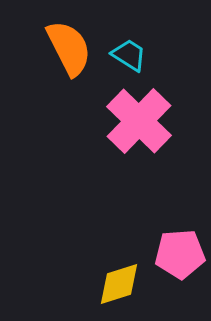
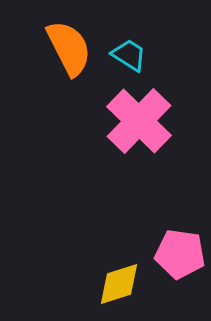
pink pentagon: rotated 12 degrees clockwise
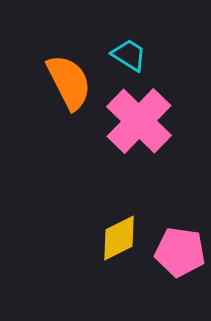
orange semicircle: moved 34 px down
pink pentagon: moved 2 px up
yellow diamond: moved 46 px up; rotated 9 degrees counterclockwise
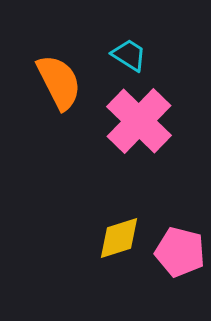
orange semicircle: moved 10 px left
yellow diamond: rotated 9 degrees clockwise
pink pentagon: rotated 6 degrees clockwise
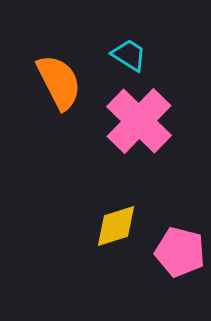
yellow diamond: moved 3 px left, 12 px up
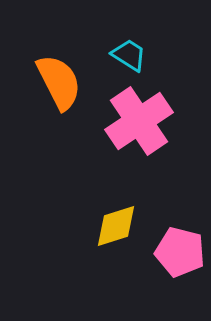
pink cross: rotated 12 degrees clockwise
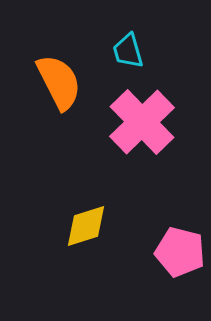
cyan trapezoid: moved 1 px left, 4 px up; rotated 138 degrees counterclockwise
pink cross: moved 3 px right, 1 px down; rotated 10 degrees counterclockwise
yellow diamond: moved 30 px left
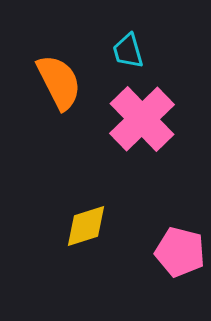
pink cross: moved 3 px up
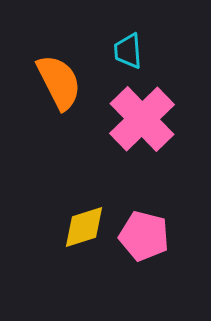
cyan trapezoid: rotated 12 degrees clockwise
yellow diamond: moved 2 px left, 1 px down
pink pentagon: moved 36 px left, 16 px up
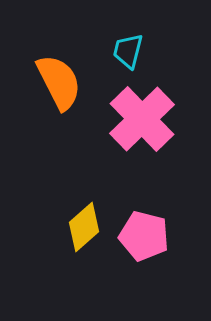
cyan trapezoid: rotated 18 degrees clockwise
yellow diamond: rotated 24 degrees counterclockwise
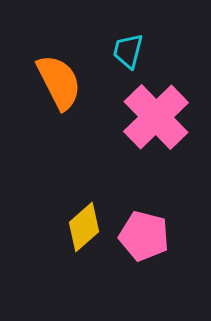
pink cross: moved 14 px right, 2 px up
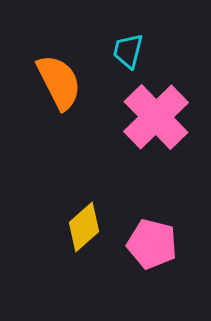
pink pentagon: moved 8 px right, 8 px down
